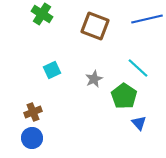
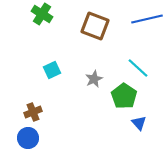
blue circle: moved 4 px left
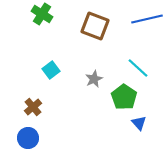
cyan square: moved 1 px left; rotated 12 degrees counterclockwise
green pentagon: moved 1 px down
brown cross: moved 5 px up; rotated 18 degrees counterclockwise
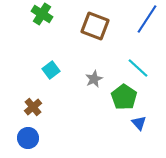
blue line: rotated 44 degrees counterclockwise
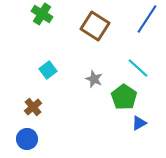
brown square: rotated 12 degrees clockwise
cyan square: moved 3 px left
gray star: rotated 24 degrees counterclockwise
blue triangle: rotated 42 degrees clockwise
blue circle: moved 1 px left, 1 px down
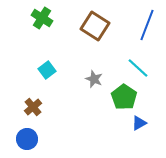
green cross: moved 4 px down
blue line: moved 6 px down; rotated 12 degrees counterclockwise
cyan square: moved 1 px left
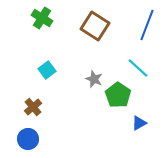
green pentagon: moved 6 px left, 2 px up
blue circle: moved 1 px right
